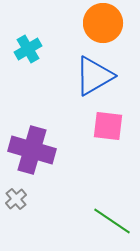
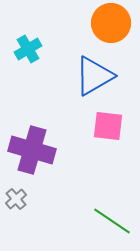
orange circle: moved 8 px right
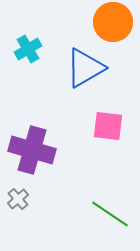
orange circle: moved 2 px right, 1 px up
blue triangle: moved 9 px left, 8 px up
gray cross: moved 2 px right
green line: moved 2 px left, 7 px up
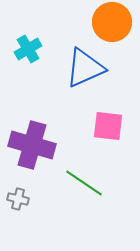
orange circle: moved 1 px left
blue triangle: rotated 6 degrees clockwise
purple cross: moved 5 px up
gray cross: rotated 35 degrees counterclockwise
green line: moved 26 px left, 31 px up
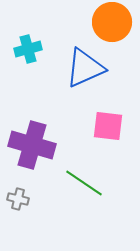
cyan cross: rotated 16 degrees clockwise
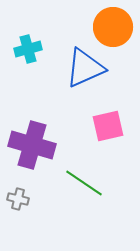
orange circle: moved 1 px right, 5 px down
pink square: rotated 20 degrees counterclockwise
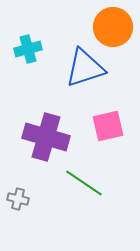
blue triangle: rotated 6 degrees clockwise
purple cross: moved 14 px right, 8 px up
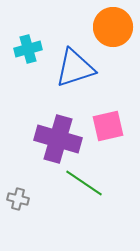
blue triangle: moved 10 px left
purple cross: moved 12 px right, 2 px down
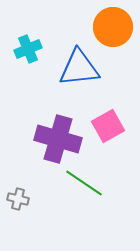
cyan cross: rotated 8 degrees counterclockwise
blue triangle: moved 4 px right; rotated 12 degrees clockwise
pink square: rotated 16 degrees counterclockwise
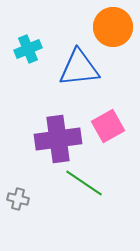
purple cross: rotated 24 degrees counterclockwise
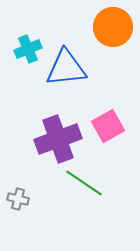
blue triangle: moved 13 px left
purple cross: rotated 12 degrees counterclockwise
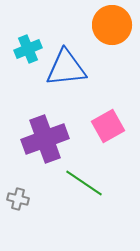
orange circle: moved 1 px left, 2 px up
purple cross: moved 13 px left
